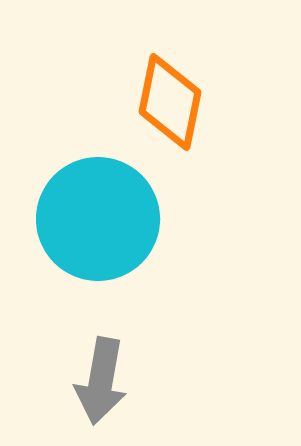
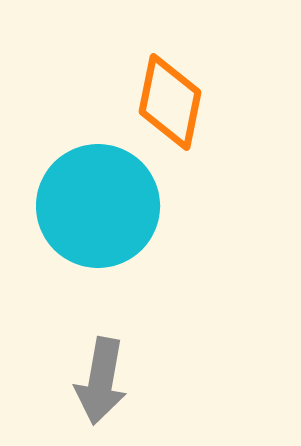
cyan circle: moved 13 px up
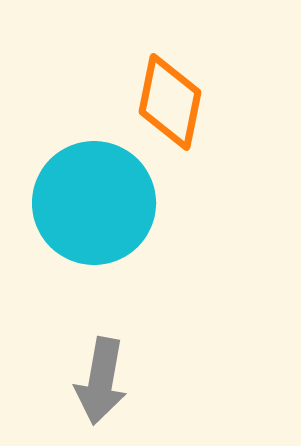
cyan circle: moved 4 px left, 3 px up
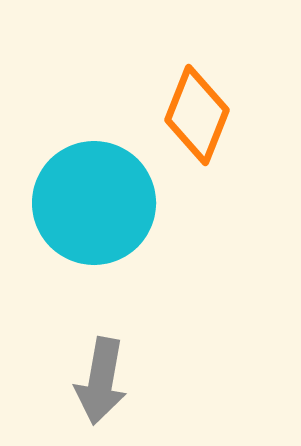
orange diamond: moved 27 px right, 13 px down; rotated 10 degrees clockwise
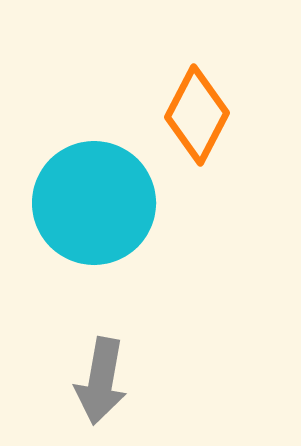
orange diamond: rotated 6 degrees clockwise
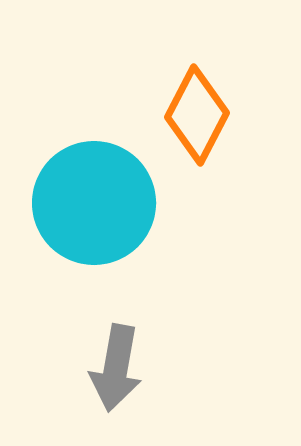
gray arrow: moved 15 px right, 13 px up
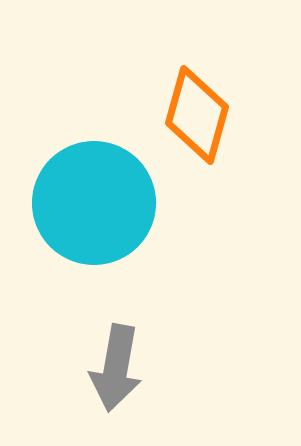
orange diamond: rotated 12 degrees counterclockwise
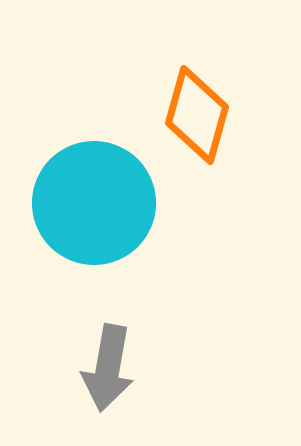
gray arrow: moved 8 px left
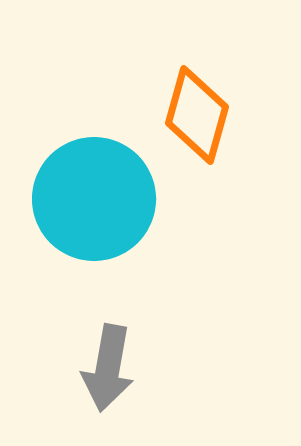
cyan circle: moved 4 px up
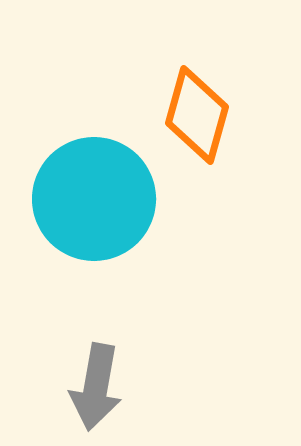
gray arrow: moved 12 px left, 19 px down
